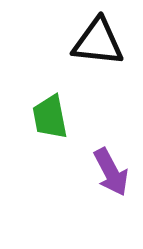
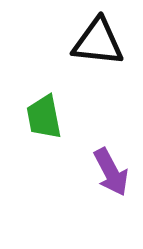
green trapezoid: moved 6 px left
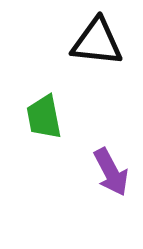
black triangle: moved 1 px left
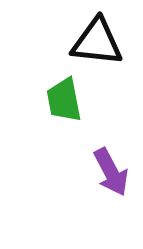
green trapezoid: moved 20 px right, 17 px up
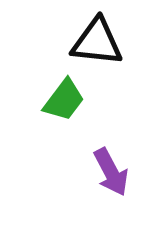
green trapezoid: rotated 132 degrees counterclockwise
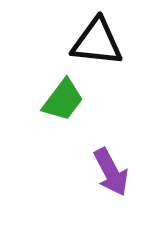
green trapezoid: moved 1 px left
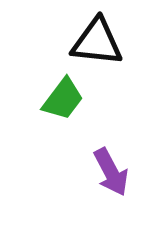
green trapezoid: moved 1 px up
